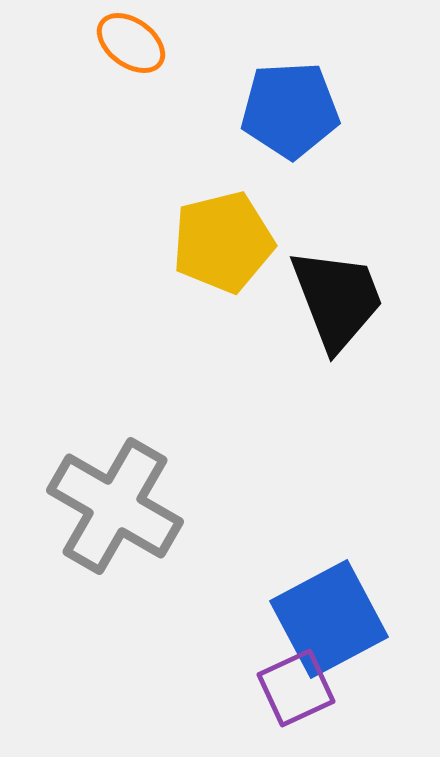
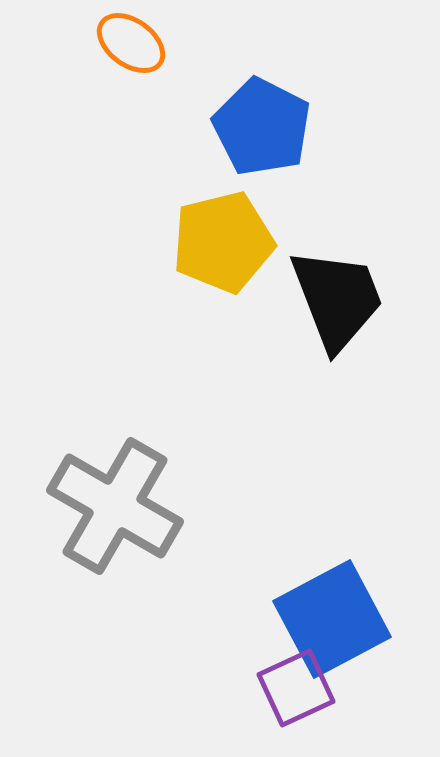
blue pentagon: moved 28 px left, 17 px down; rotated 30 degrees clockwise
blue square: moved 3 px right
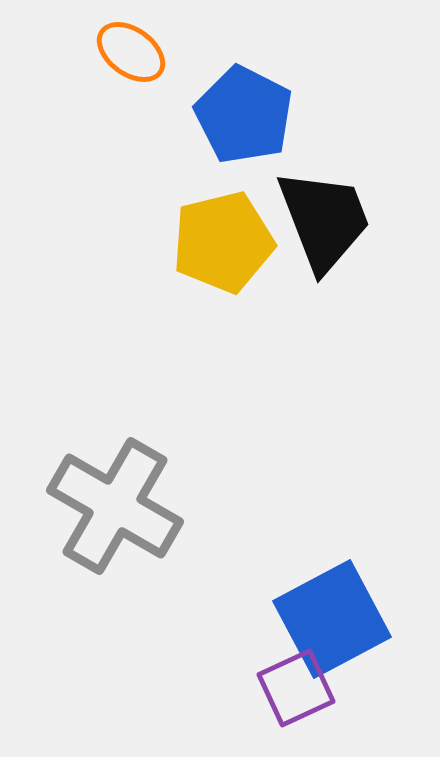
orange ellipse: moved 9 px down
blue pentagon: moved 18 px left, 12 px up
black trapezoid: moved 13 px left, 79 px up
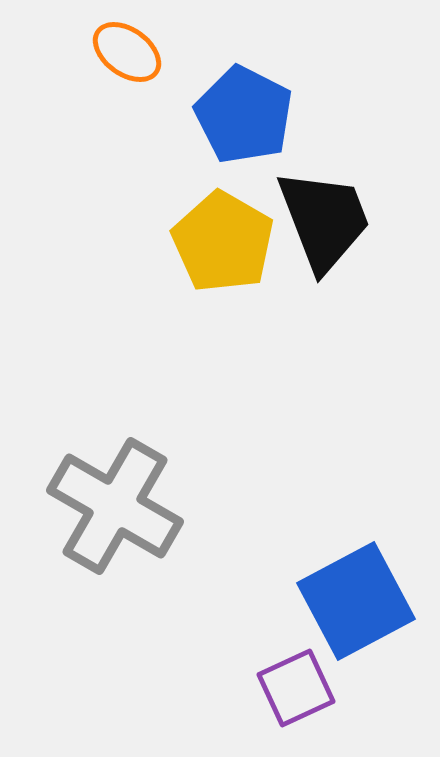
orange ellipse: moved 4 px left
yellow pentagon: rotated 28 degrees counterclockwise
blue square: moved 24 px right, 18 px up
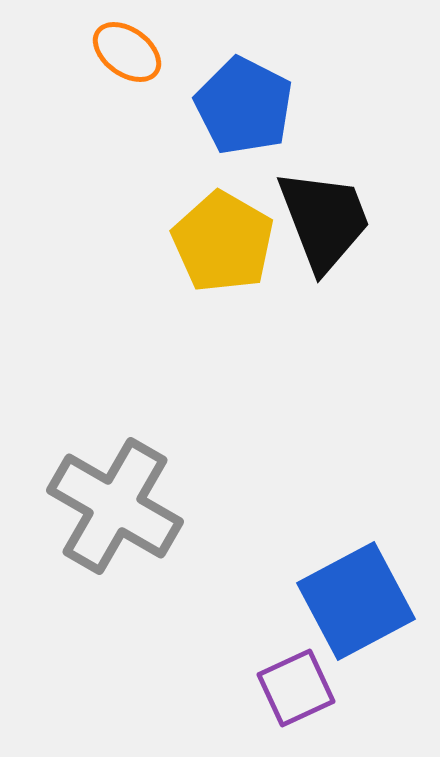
blue pentagon: moved 9 px up
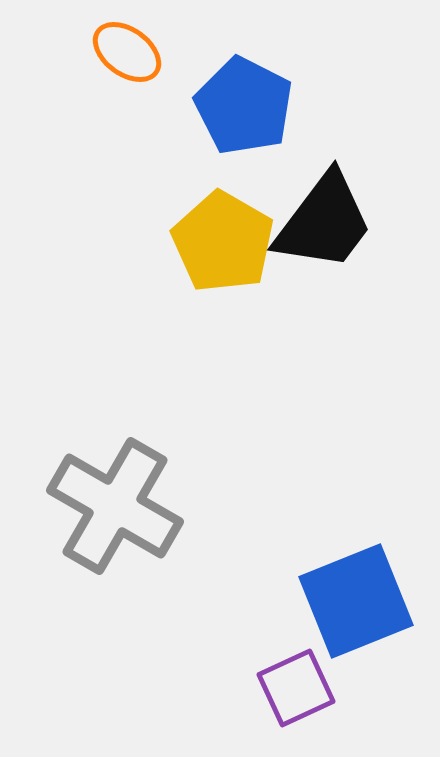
black trapezoid: moved 2 px down; rotated 58 degrees clockwise
blue square: rotated 6 degrees clockwise
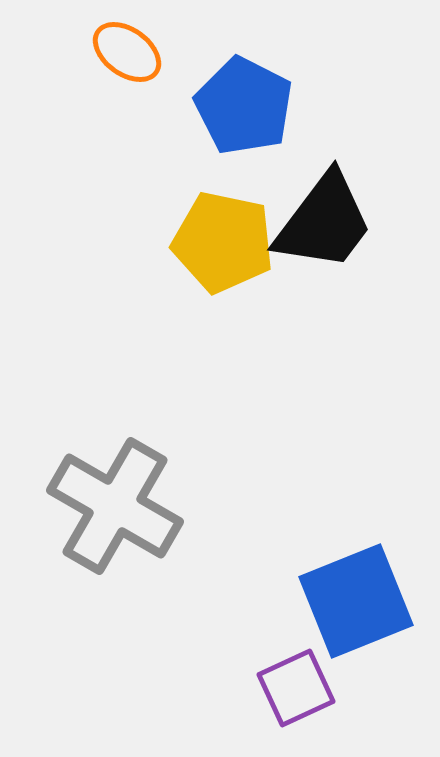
yellow pentagon: rotated 18 degrees counterclockwise
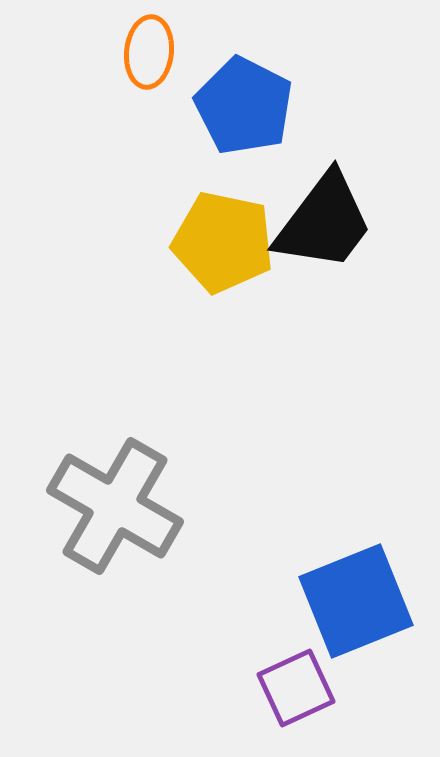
orange ellipse: moved 22 px right; rotated 60 degrees clockwise
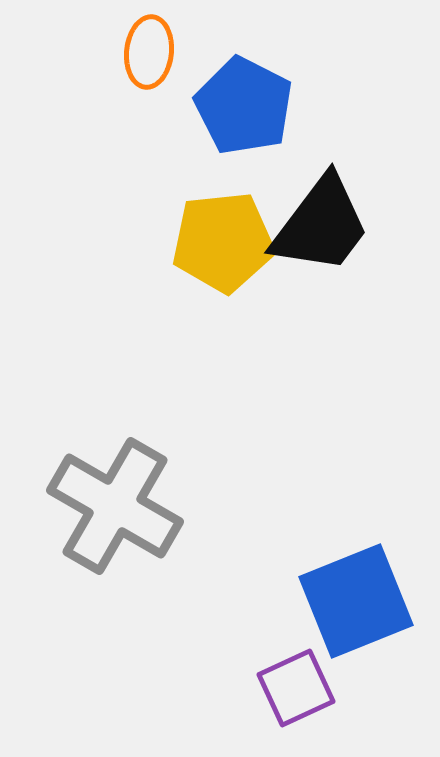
black trapezoid: moved 3 px left, 3 px down
yellow pentagon: rotated 18 degrees counterclockwise
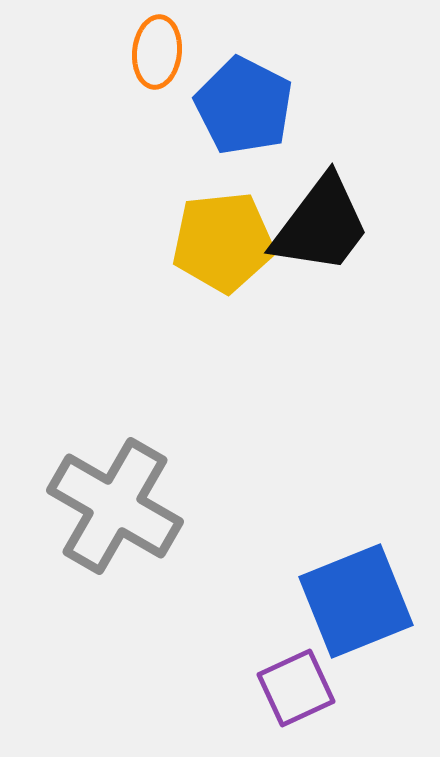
orange ellipse: moved 8 px right
